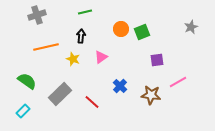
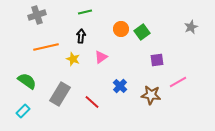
green square: rotated 14 degrees counterclockwise
gray rectangle: rotated 15 degrees counterclockwise
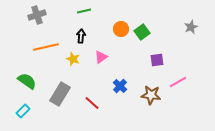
green line: moved 1 px left, 1 px up
red line: moved 1 px down
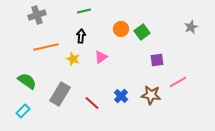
blue cross: moved 1 px right, 10 px down
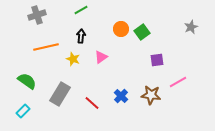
green line: moved 3 px left, 1 px up; rotated 16 degrees counterclockwise
